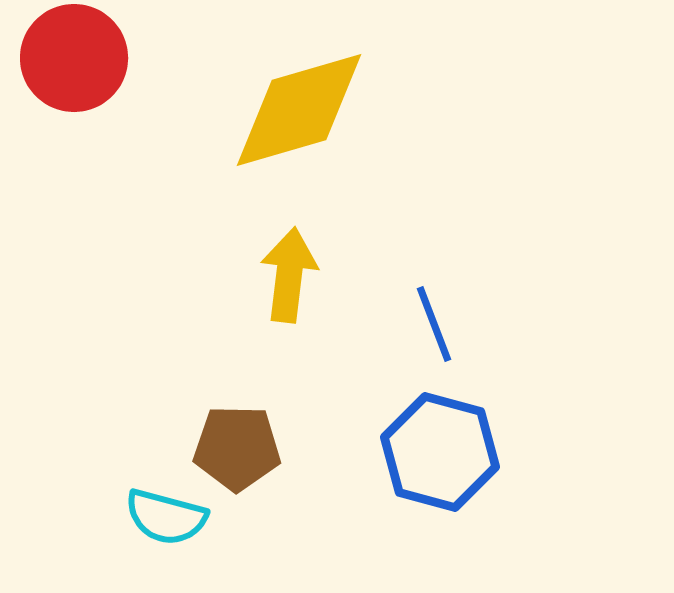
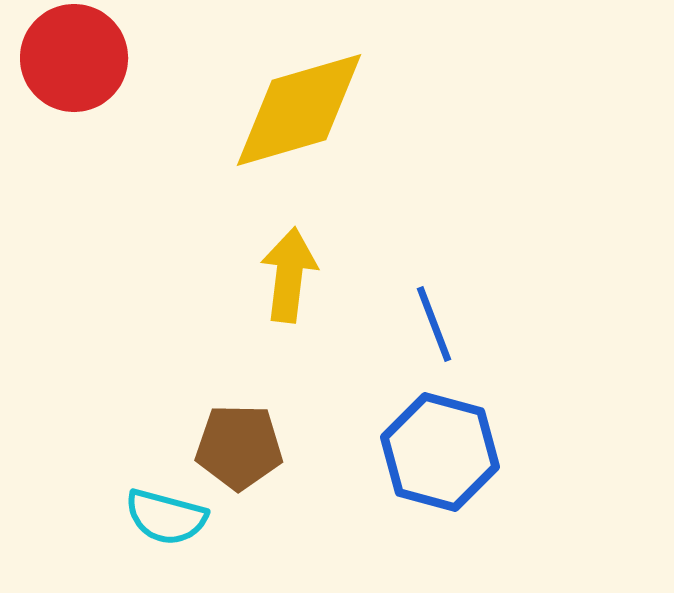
brown pentagon: moved 2 px right, 1 px up
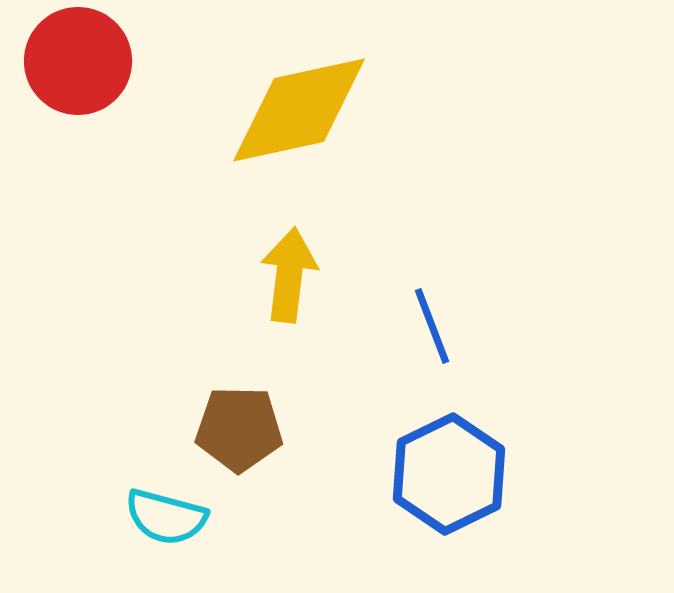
red circle: moved 4 px right, 3 px down
yellow diamond: rotated 4 degrees clockwise
blue line: moved 2 px left, 2 px down
brown pentagon: moved 18 px up
blue hexagon: moved 9 px right, 22 px down; rotated 19 degrees clockwise
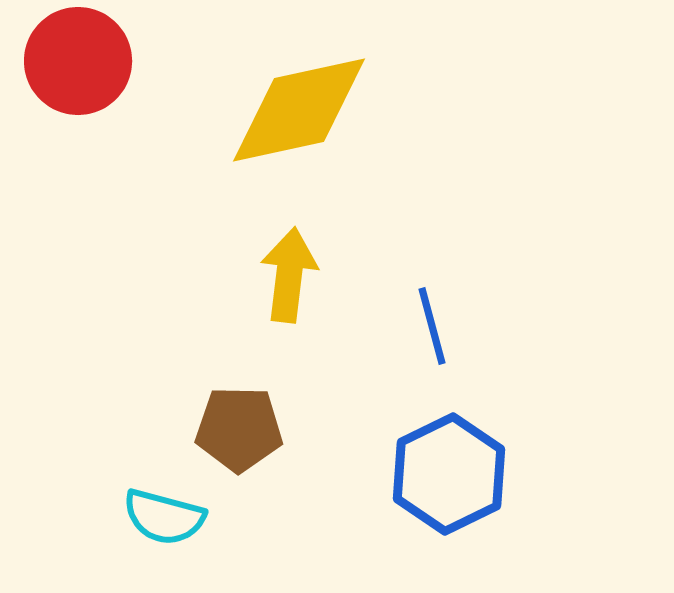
blue line: rotated 6 degrees clockwise
cyan semicircle: moved 2 px left
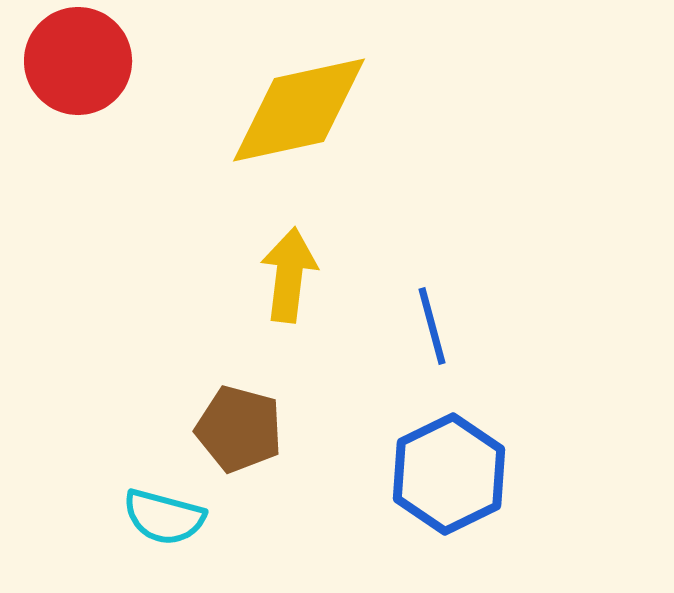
brown pentagon: rotated 14 degrees clockwise
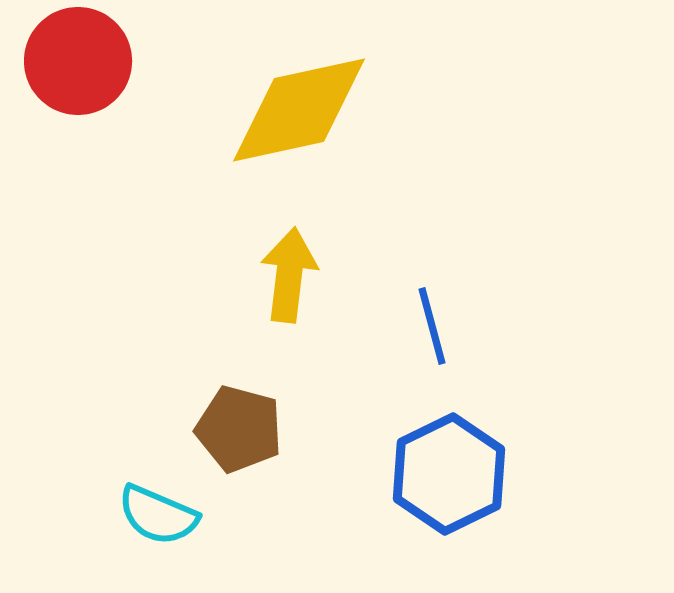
cyan semicircle: moved 6 px left, 2 px up; rotated 8 degrees clockwise
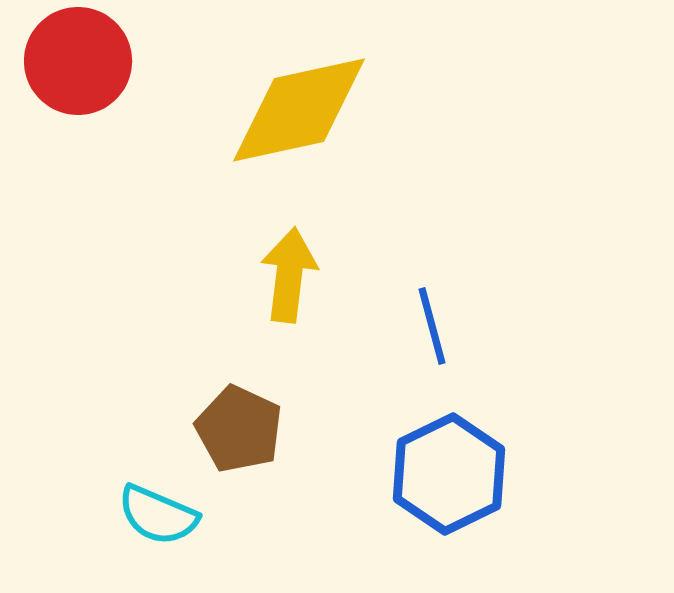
brown pentagon: rotated 10 degrees clockwise
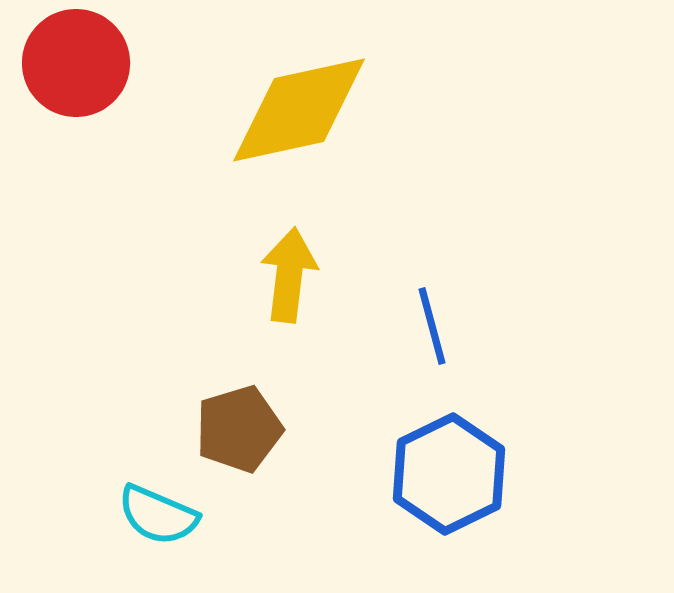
red circle: moved 2 px left, 2 px down
brown pentagon: rotated 30 degrees clockwise
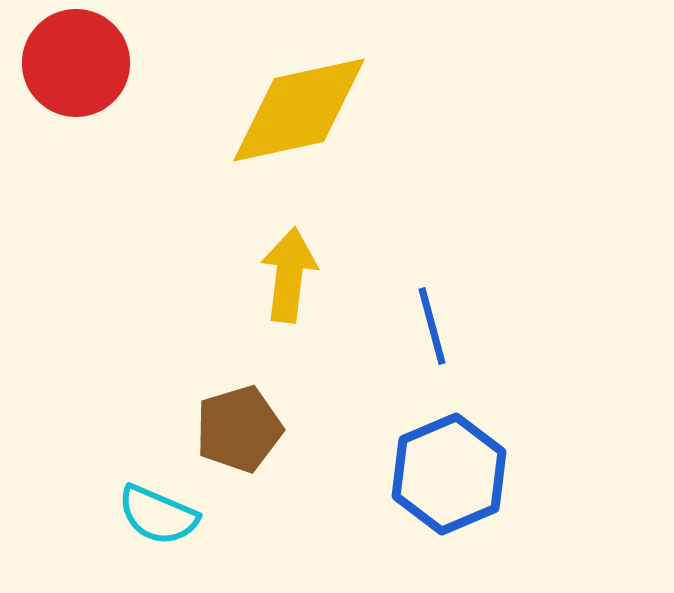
blue hexagon: rotated 3 degrees clockwise
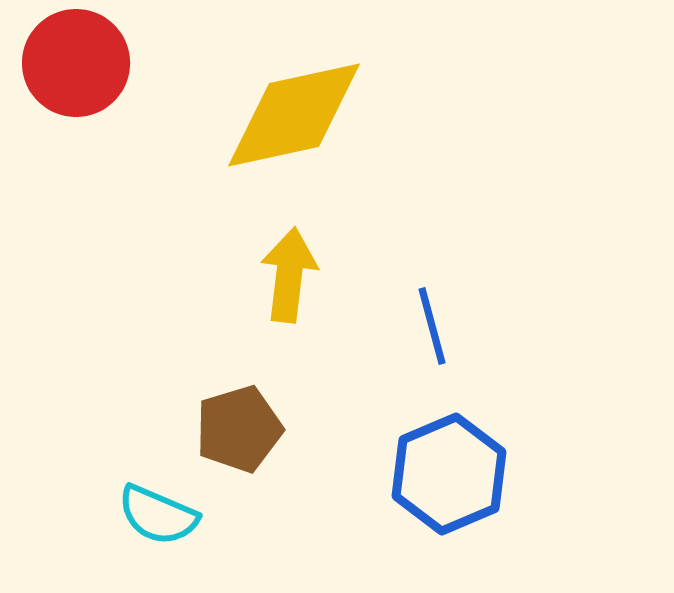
yellow diamond: moved 5 px left, 5 px down
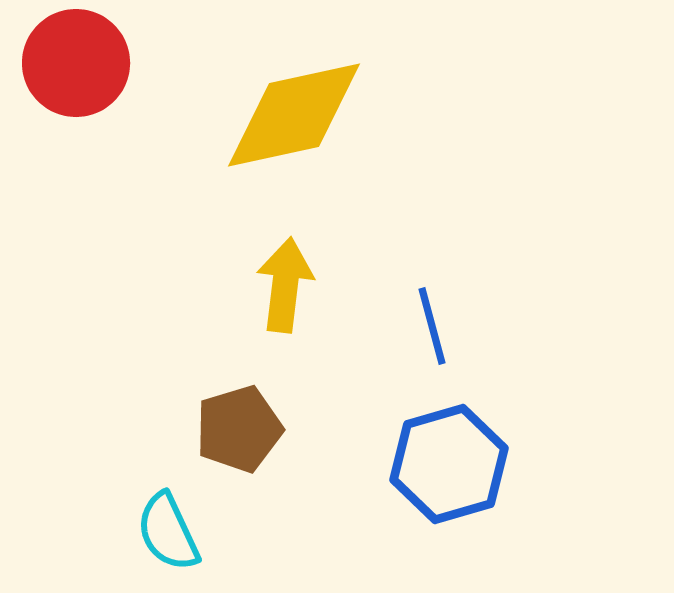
yellow arrow: moved 4 px left, 10 px down
blue hexagon: moved 10 px up; rotated 7 degrees clockwise
cyan semicircle: moved 10 px right, 17 px down; rotated 42 degrees clockwise
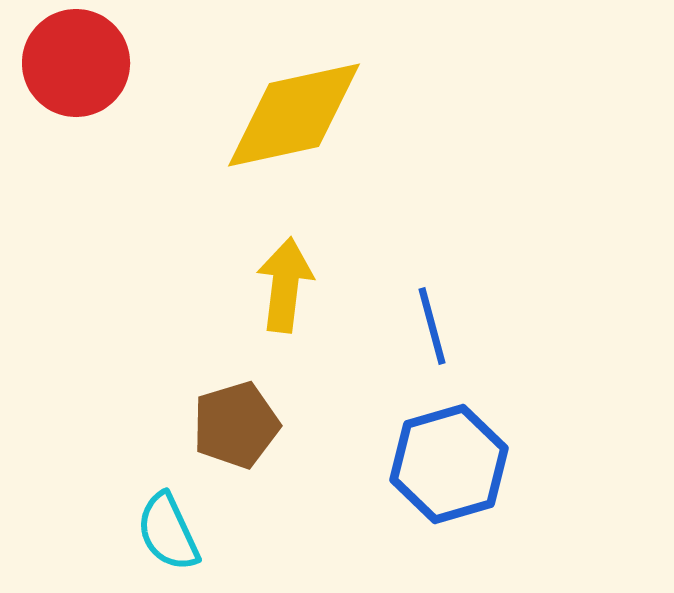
brown pentagon: moved 3 px left, 4 px up
